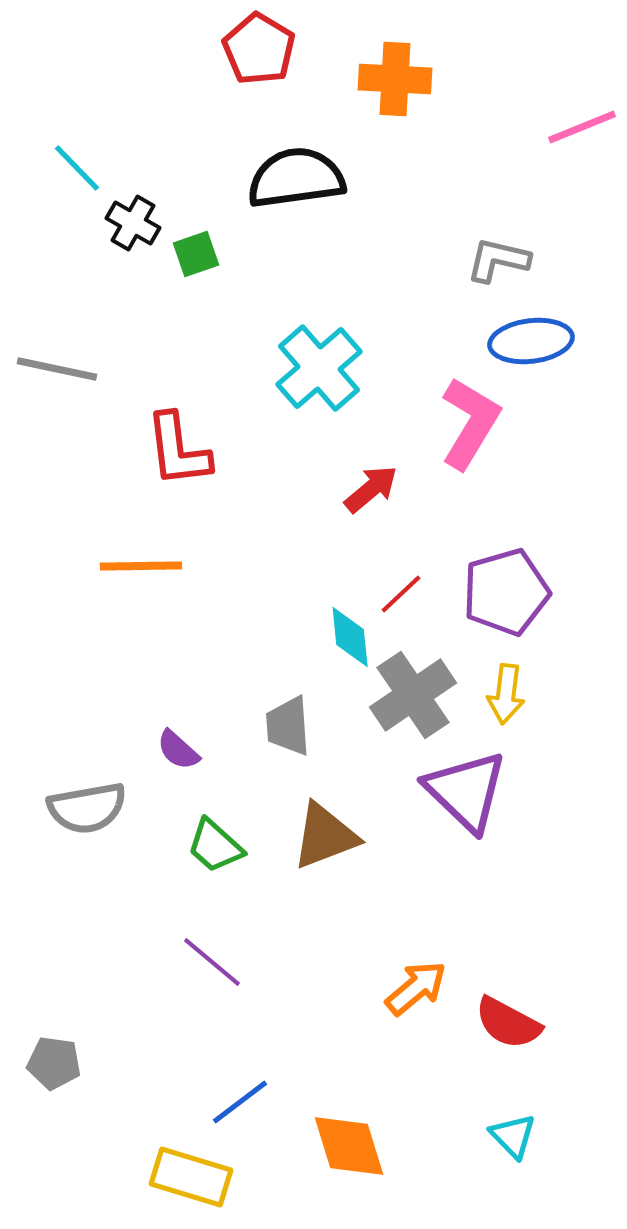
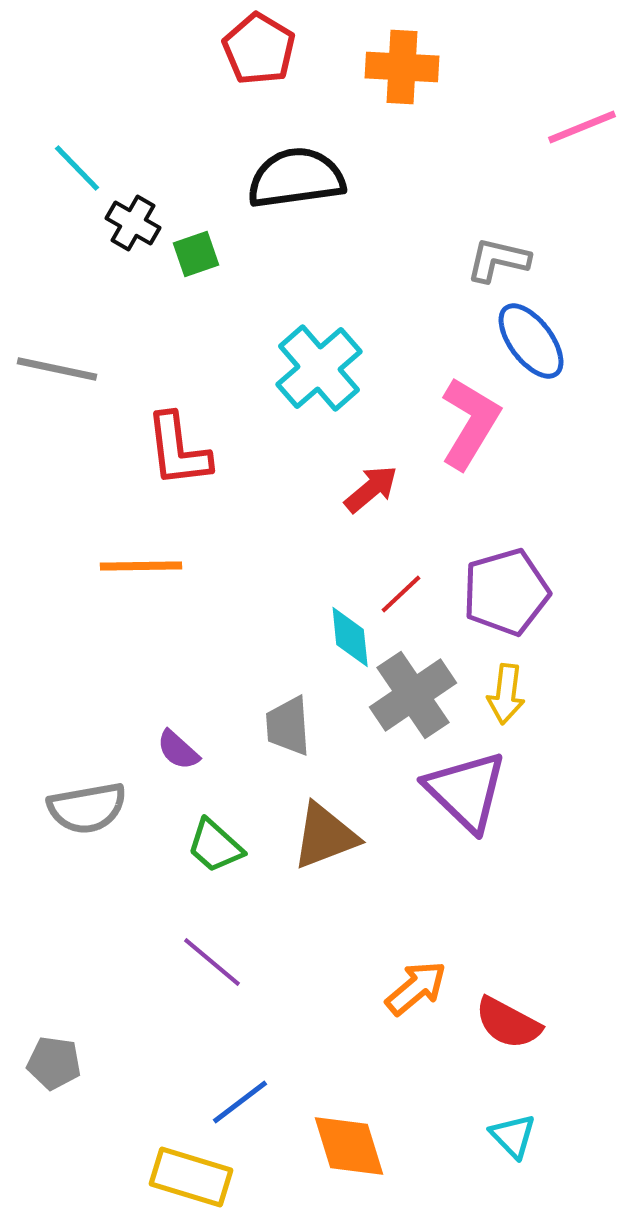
orange cross: moved 7 px right, 12 px up
blue ellipse: rotated 60 degrees clockwise
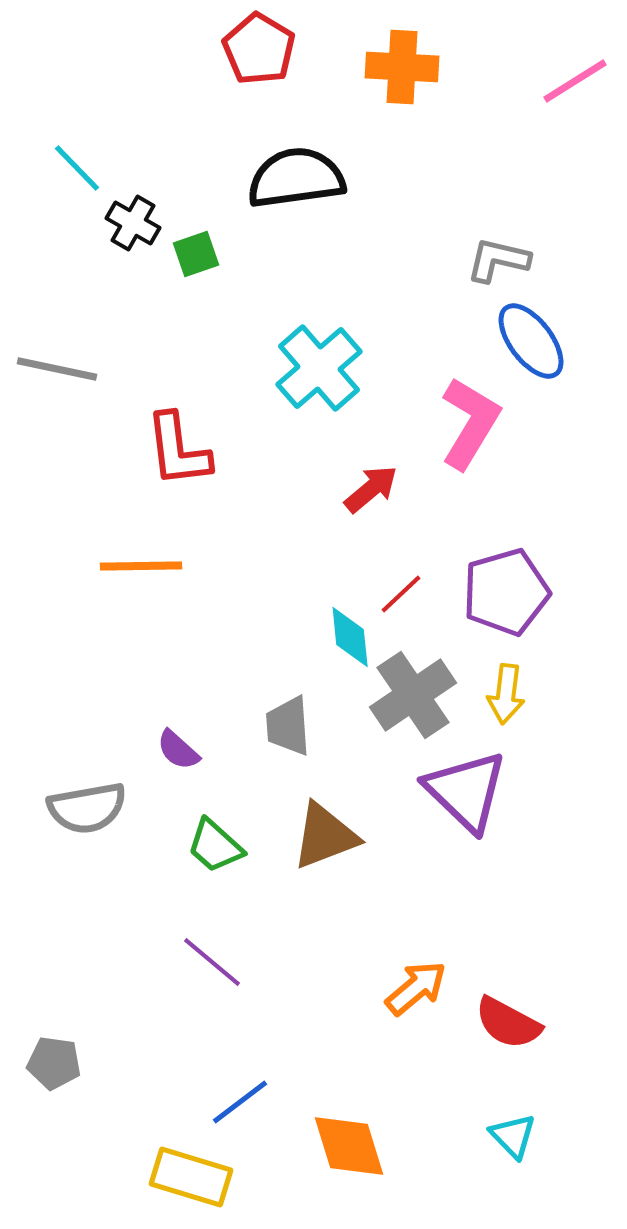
pink line: moved 7 px left, 46 px up; rotated 10 degrees counterclockwise
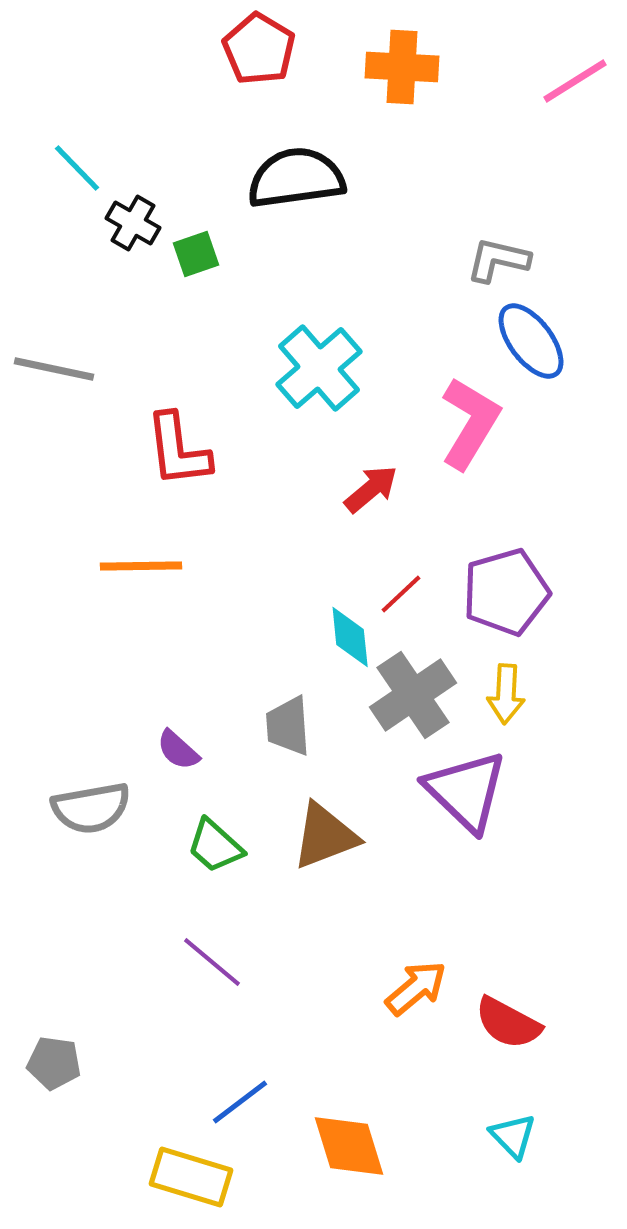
gray line: moved 3 px left
yellow arrow: rotated 4 degrees counterclockwise
gray semicircle: moved 4 px right
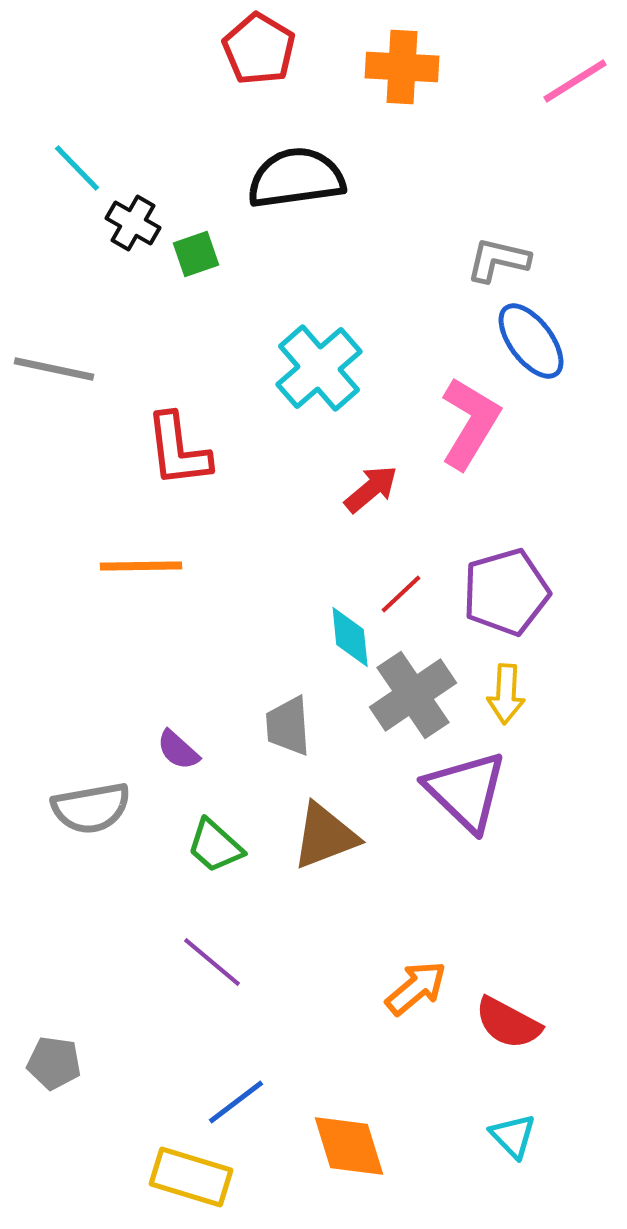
blue line: moved 4 px left
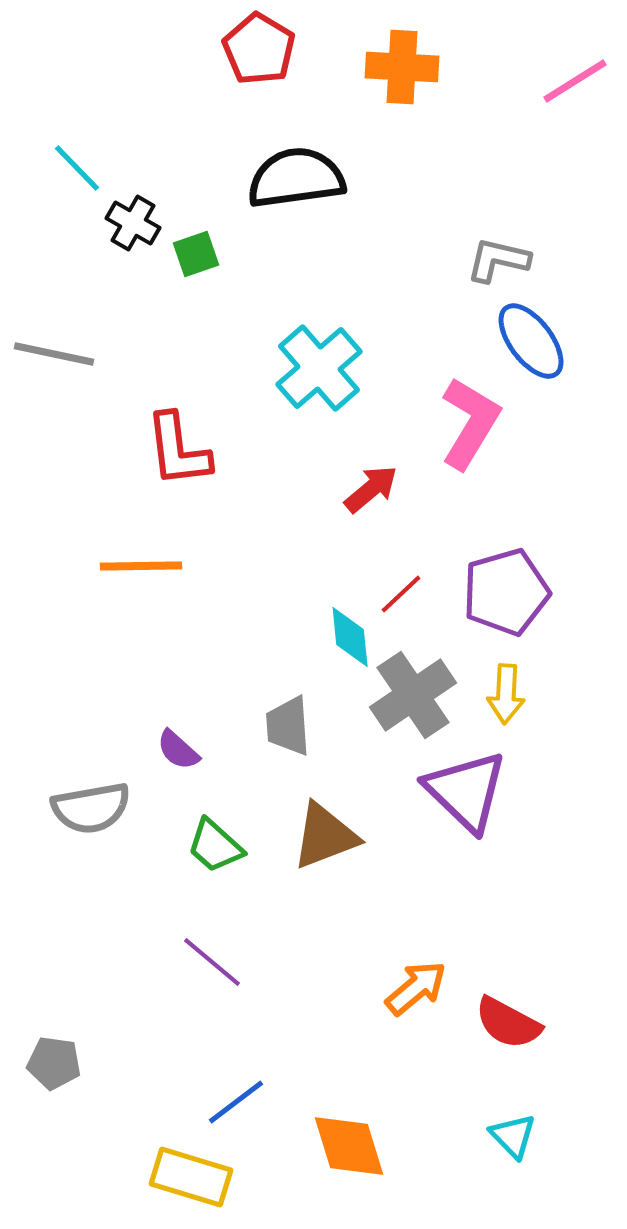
gray line: moved 15 px up
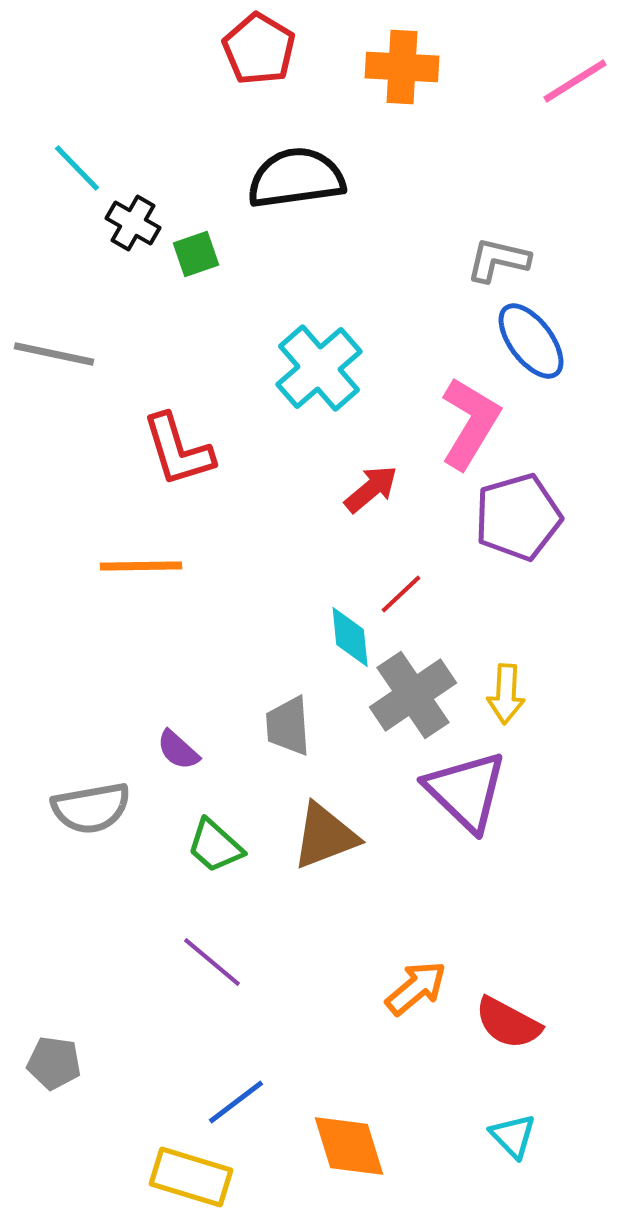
red L-shape: rotated 10 degrees counterclockwise
purple pentagon: moved 12 px right, 75 px up
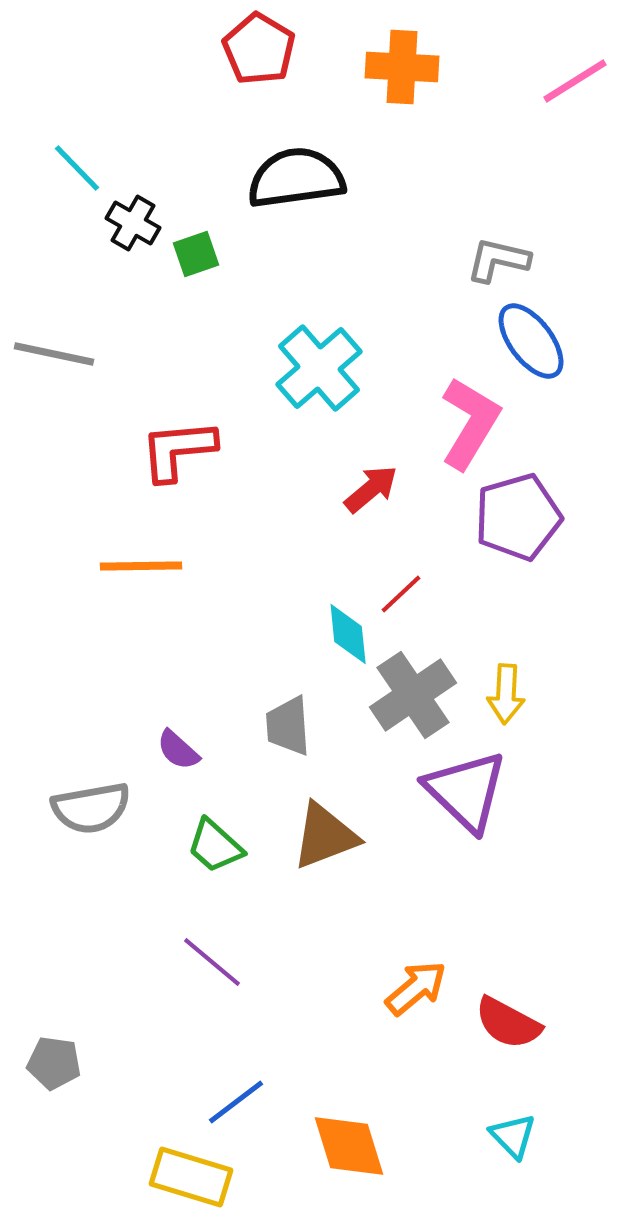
red L-shape: rotated 102 degrees clockwise
cyan diamond: moved 2 px left, 3 px up
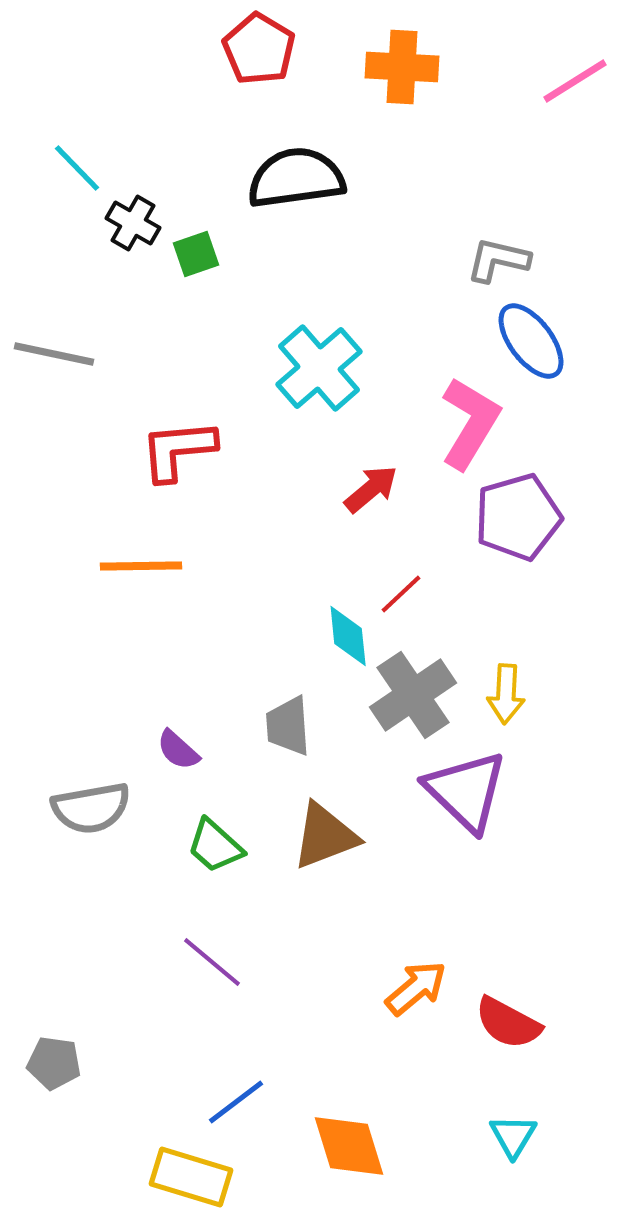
cyan diamond: moved 2 px down
cyan triangle: rotated 15 degrees clockwise
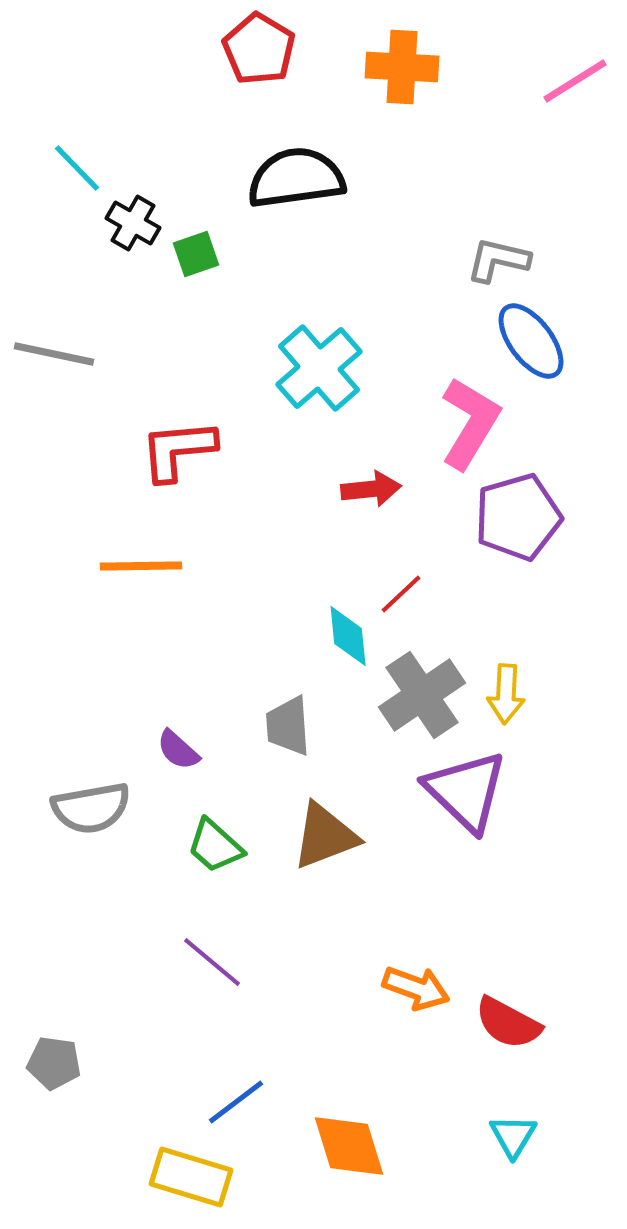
red arrow: rotated 34 degrees clockwise
gray cross: moved 9 px right
orange arrow: rotated 60 degrees clockwise
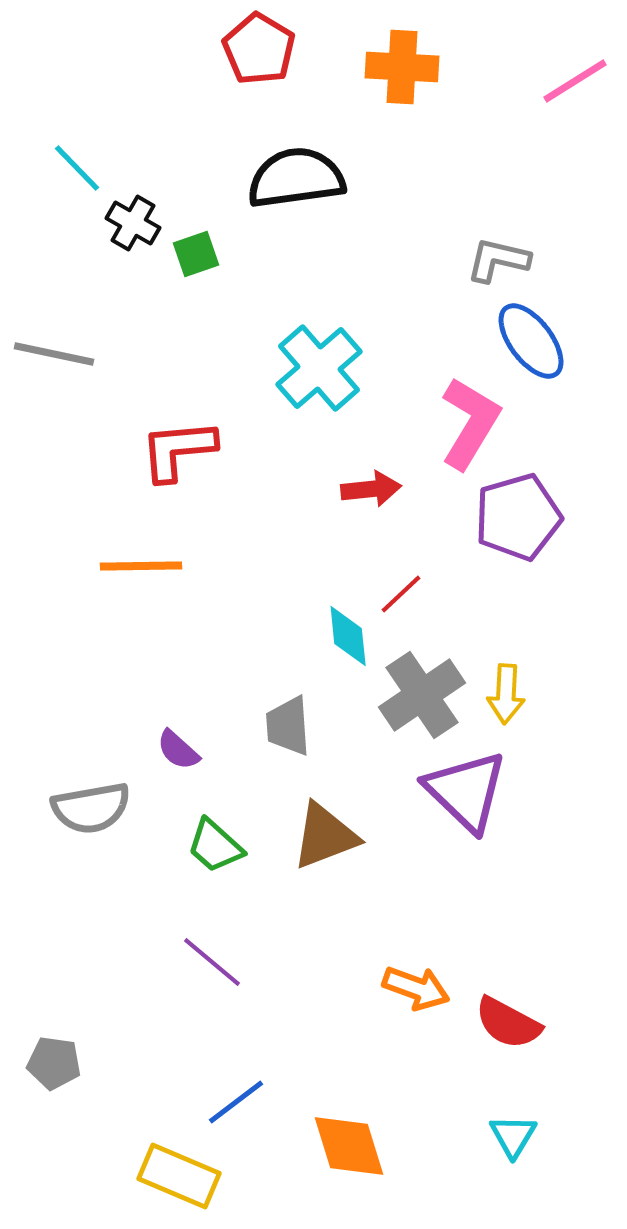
yellow rectangle: moved 12 px left, 1 px up; rotated 6 degrees clockwise
